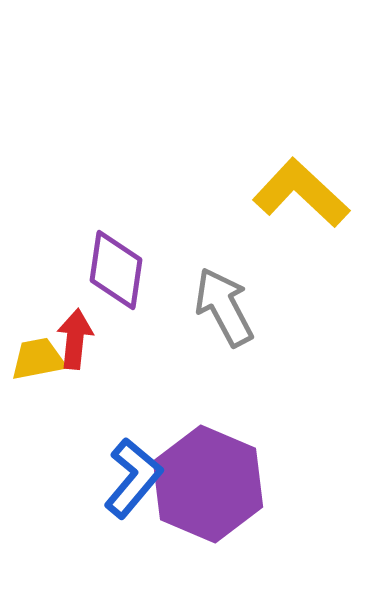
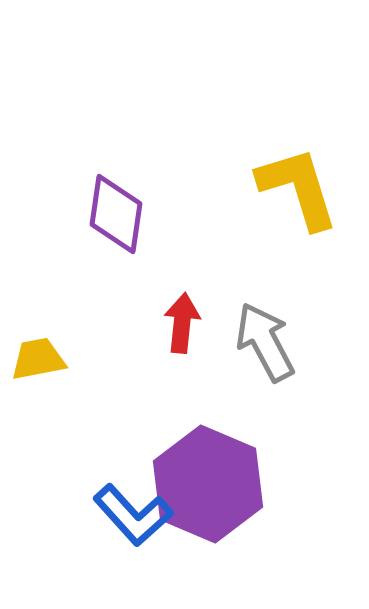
yellow L-shape: moved 3 px left, 5 px up; rotated 30 degrees clockwise
purple diamond: moved 56 px up
gray arrow: moved 41 px right, 35 px down
red arrow: moved 107 px right, 16 px up
blue L-shape: moved 37 px down; rotated 98 degrees clockwise
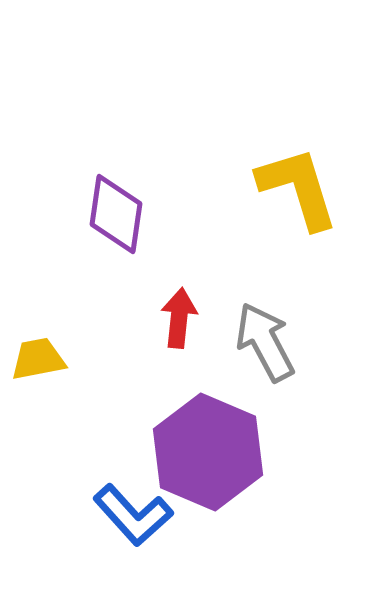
red arrow: moved 3 px left, 5 px up
purple hexagon: moved 32 px up
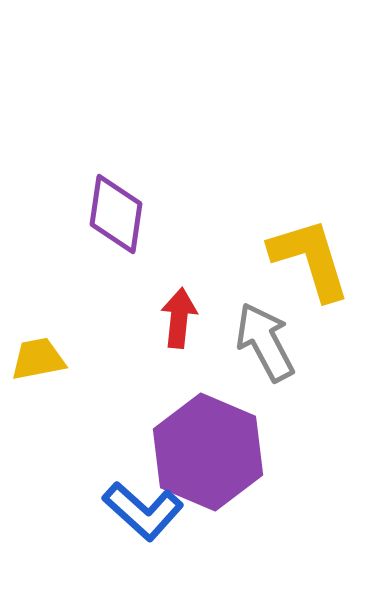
yellow L-shape: moved 12 px right, 71 px down
blue L-shape: moved 10 px right, 4 px up; rotated 6 degrees counterclockwise
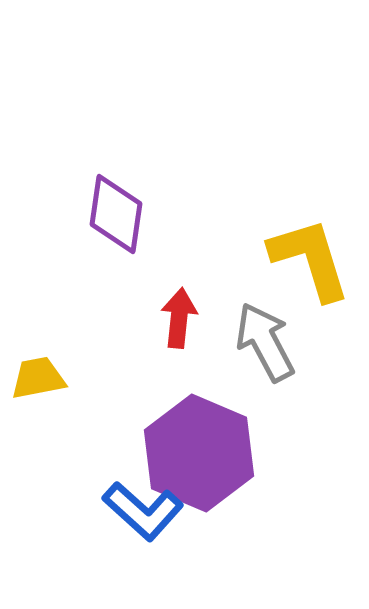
yellow trapezoid: moved 19 px down
purple hexagon: moved 9 px left, 1 px down
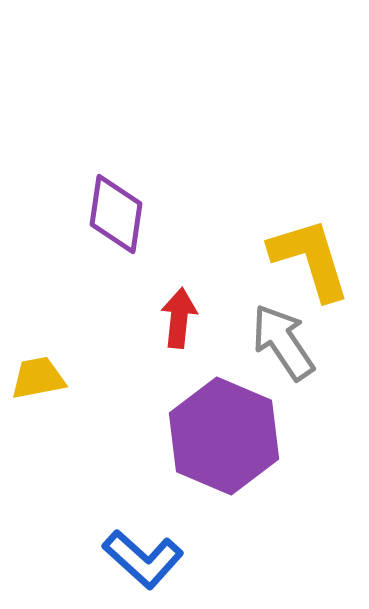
gray arrow: moved 18 px right; rotated 6 degrees counterclockwise
purple hexagon: moved 25 px right, 17 px up
blue L-shape: moved 48 px down
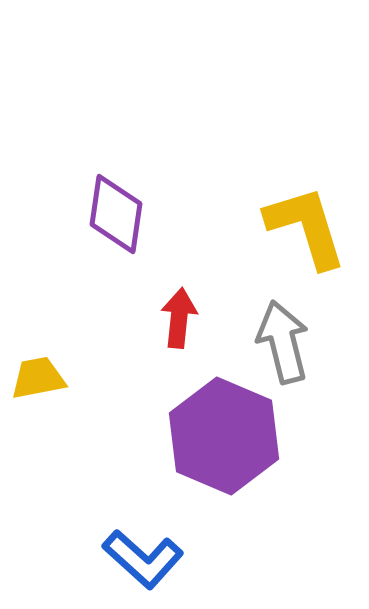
yellow L-shape: moved 4 px left, 32 px up
gray arrow: rotated 20 degrees clockwise
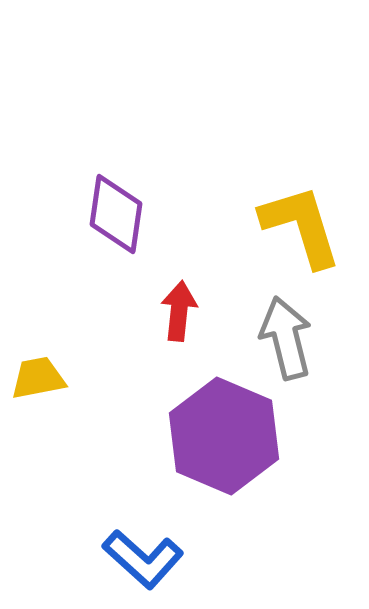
yellow L-shape: moved 5 px left, 1 px up
red arrow: moved 7 px up
gray arrow: moved 3 px right, 4 px up
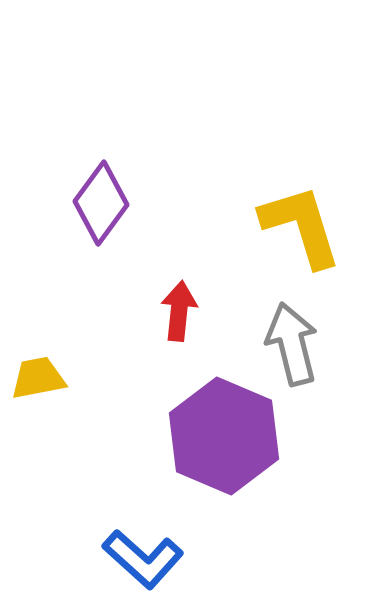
purple diamond: moved 15 px left, 11 px up; rotated 28 degrees clockwise
gray arrow: moved 6 px right, 6 px down
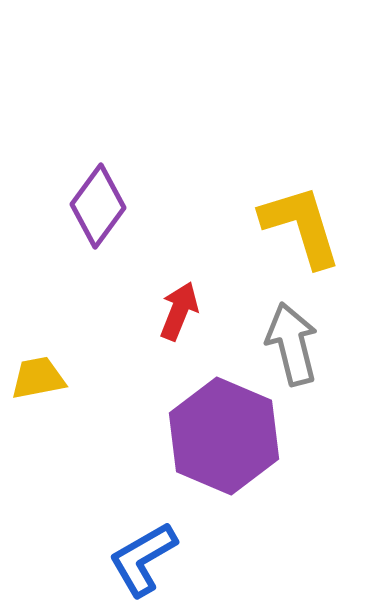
purple diamond: moved 3 px left, 3 px down
red arrow: rotated 16 degrees clockwise
blue L-shape: rotated 108 degrees clockwise
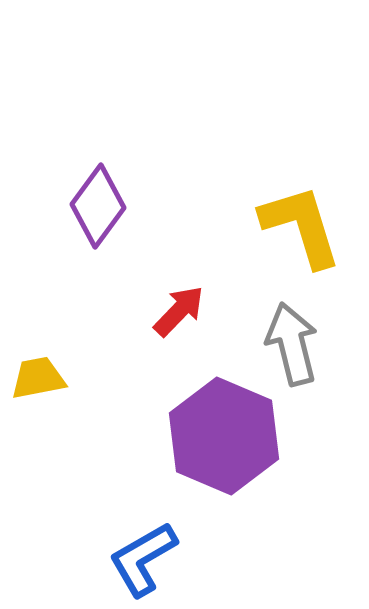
red arrow: rotated 22 degrees clockwise
